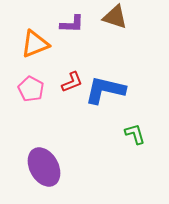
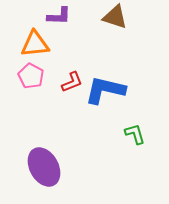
purple L-shape: moved 13 px left, 8 px up
orange triangle: rotated 16 degrees clockwise
pink pentagon: moved 13 px up
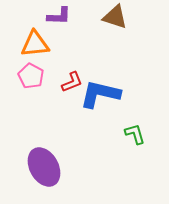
blue L-shape: moved 5 px left, 4 px down
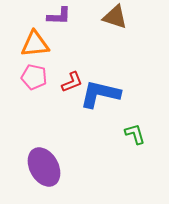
pink pentagon: moved 3 px right, 1 px down; rotated 15 degrees counterclockwise
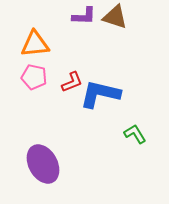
purple L-shape: moved 25 px right
green L-shape: rotated 15 degrees counterclockwise
purple ellipse: moved 1 px left, 3 px up
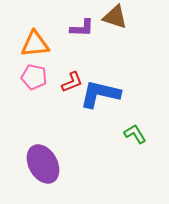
purple L-shape: moved 2 px left, 12 px down
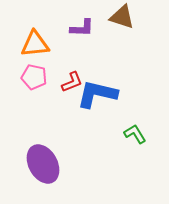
brown triangle: moved 7 px right
blue L-shape: moved 3 px left
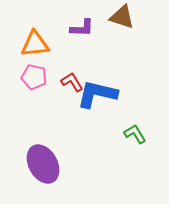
red L-shape: rotated 100 degrees counterclockwise
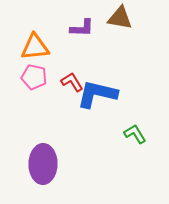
brown triangle: moved 2 px left, 1 px down; rotated 8 degrees counterclockwise
orange triangle: moved 3 px down
purple ellipse: rotated 30 degrees clockwise
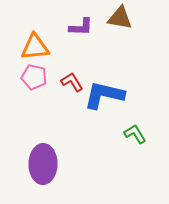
purple L-shape: moved 1 px left, 1 px up
blue L-shape: moved 7 px right, 1 px down
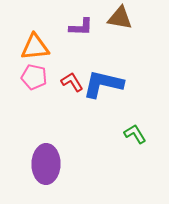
blue L-shape: moved 1 px left, 11 px up
purple ellipse: moved 3 px right
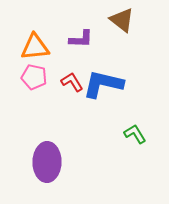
brown triangle: moved 2 px right, 2 px down; rotated 28 degrees clockwise
purple L-shape: moved 12 px down
purple ellipse: moved 1 px right, 2 px up
